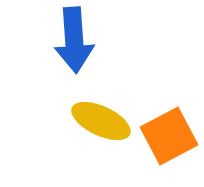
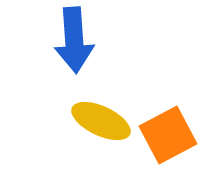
orange square: moved 1 px left, 1 px up
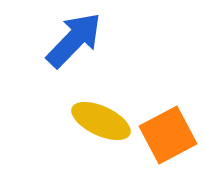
blue arrow: rotated 132 degrees counterclockwise
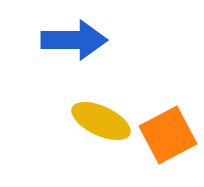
blue arrow: rotated 46 degrees clockwise
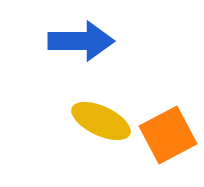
blue arrow: moved 7 px right, 1 px down
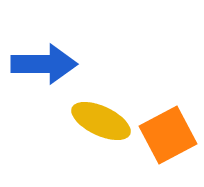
blue arrow: moved 37 px left, 23 px down
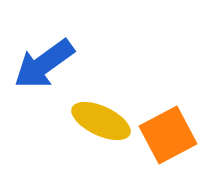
blue arrow: rotated 144 degrees clockwise
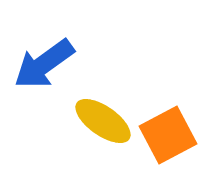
yellow ellipse: moved 2 px right; rotated 10 degrees clockwise
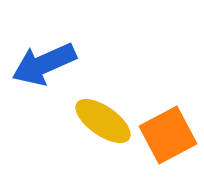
blue arrow: rotated 12 degrees clockwise
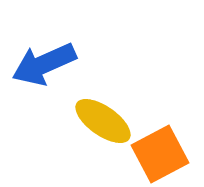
orange square: moved 8 px left, 19 px down
